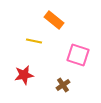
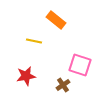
orange rectangle: moved 2 px right
pink square: moved 2 px right, 10 px down
red star: moved 2 px right, 1 px down
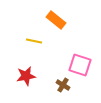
brown cross: rotated 24 degrees counterclockwise
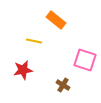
pink square: moved 5 px right, 5 px up
red star: moved 3 px left, 6 px up
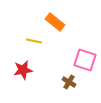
orange rectangle: moved 1 px left, 2 px down
brown cross: moved 6 px right, 3 px up
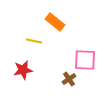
pink square: rotated 15 degrees counterclockwise
brown cross: moved 3 px up; rotated 24 degrees clockwise
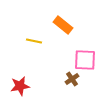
orange rectangle: moved 8 px right, 3 px down
red star: moved 3 px left, 16 px down
brown cross: moved 3 px right
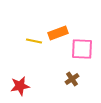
orange rectangle: moved 5 px left, 8 px down; rotated 60 degrees counterclockwise
pink square: moved 3 px left, 11 px up
